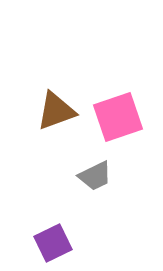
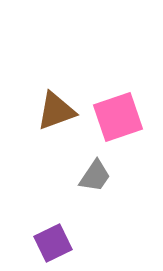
gray trapezoid: rotated 30 degrees counterclockwise
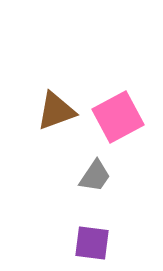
pink square: rotated 9 degrees counterclockwise
purple square: moved 39 px right; rotated 33 degrees clockwise
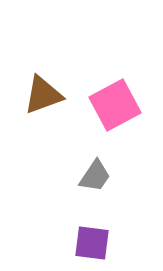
brown triangle: moved 13 px left, 16 px up
pink square: moved 3 px left, 12 px up
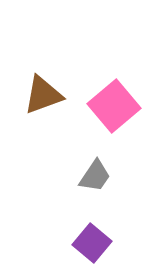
pink square: moved 1 px left, 1 px down; rotated 12 degrees counterclockwise
purple square: rotated 33 degrees clockwise
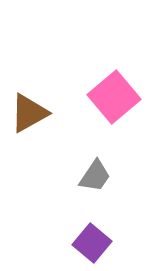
brown triangle: moved 14 px left, 18 px down; rotated 9 degrees counterclockwise
pink square: moved 9 px up
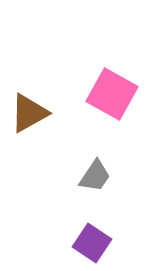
pink square: moved 2 px left, 3 px up; rotated 21 degrees counterclockwise
purple square: rotated 6 degrees counterclockwise
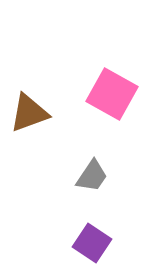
brown triangle: rotated 9 degrees clockwise
gray trapezoid: moved 3 px left
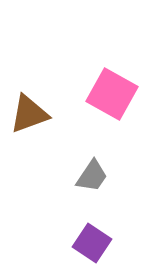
brown triangle: moved 1 px down
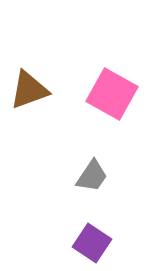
brown triangle: moved 24 px up
